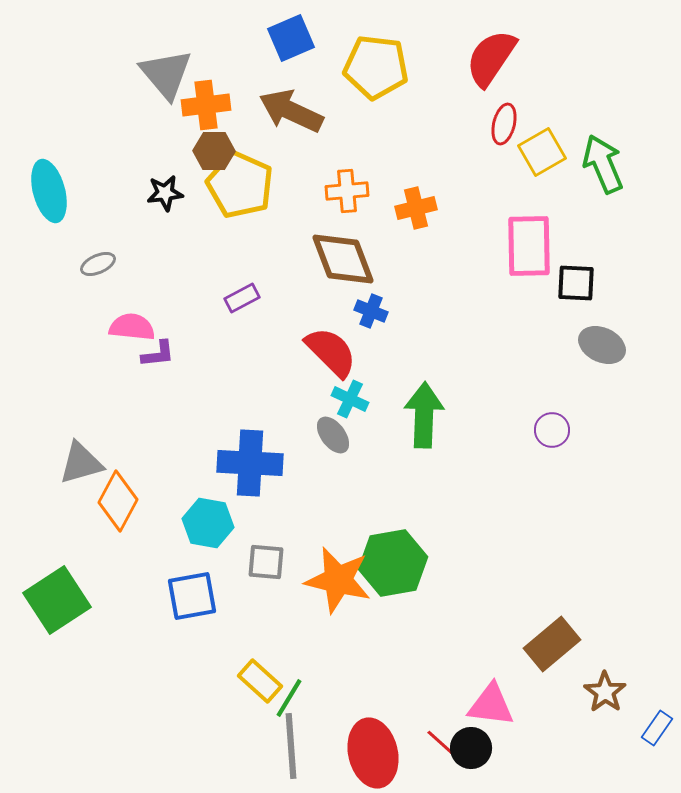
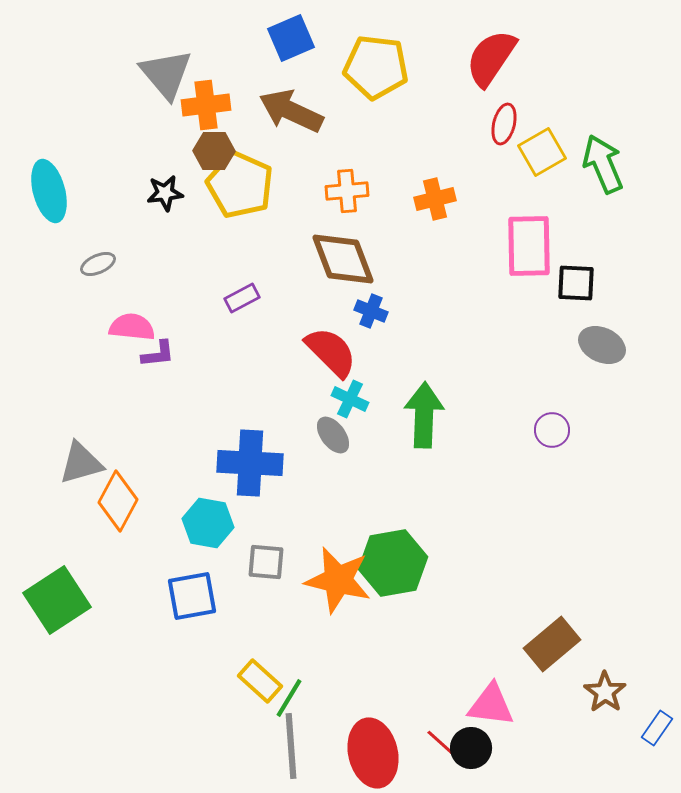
orange cross at (416, 208): moved 19 px right, 9 px up
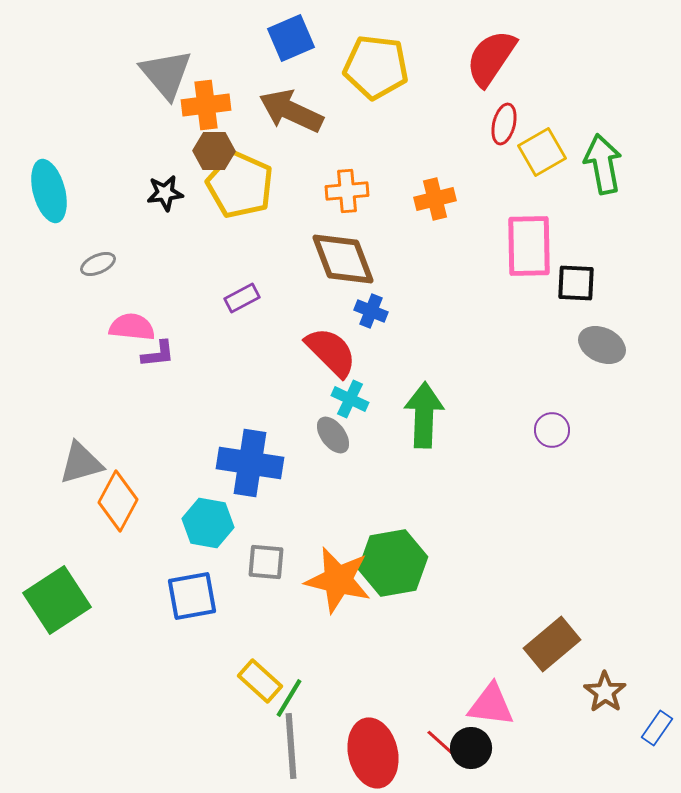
green arrow at (603, 164): rotated 12 degrees clockwise
blue cross at (250, 463): rotated 6 degrees clockwise
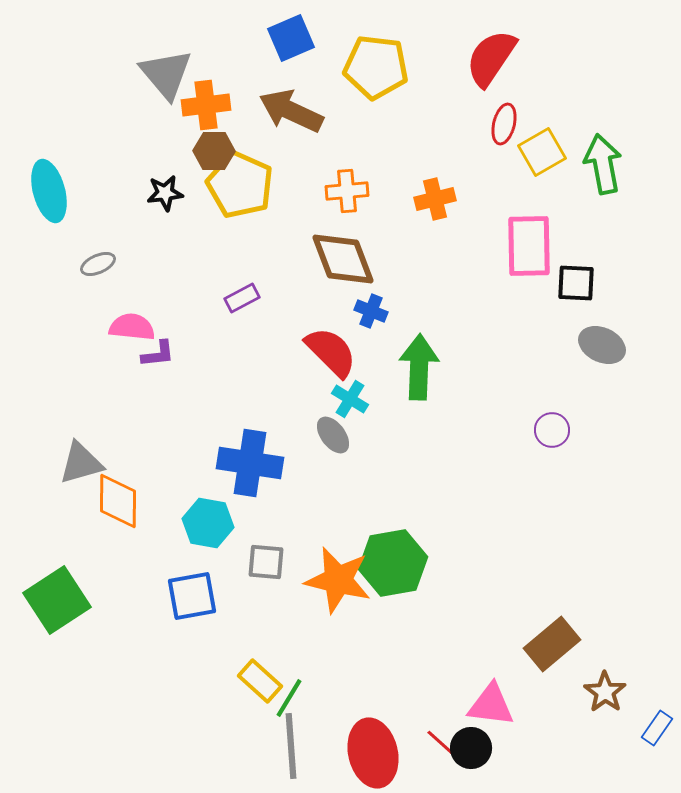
cyan cross at (350, 399): rotated 6 degrees clockwise
green arrow at (424, 415): moved 5 px left, 48 px up
orange diamond at (118, 501): rotated 28 degrees counterclockwise
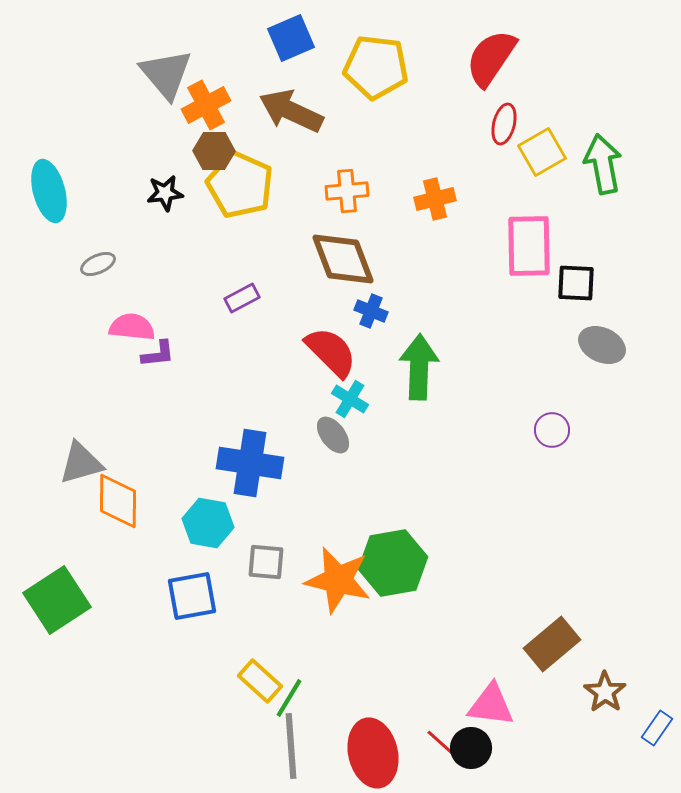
orange cross at (206, 105): rotated 21 degrees counterclockwise
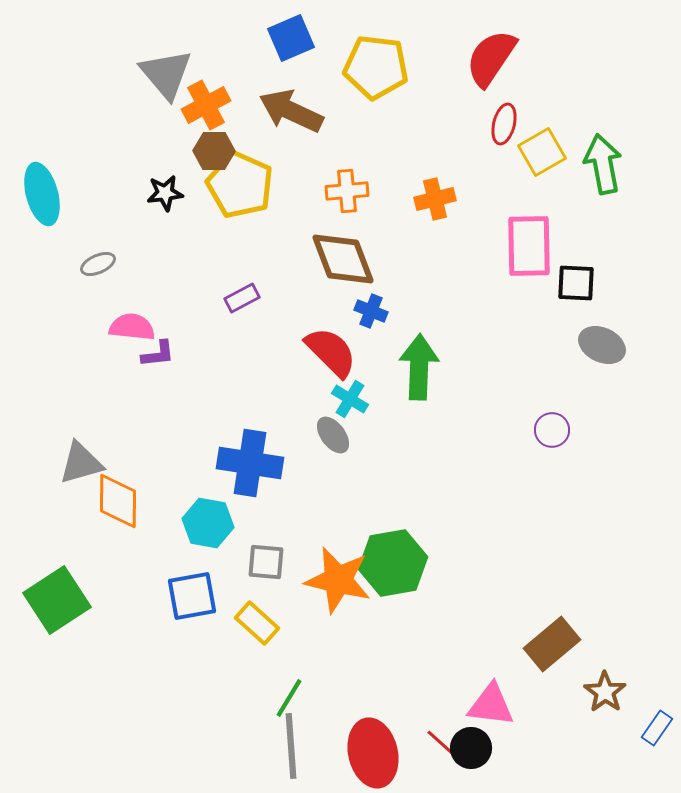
cyan ellipse at (49, 191): moved 7 px left, 3 px down
yellow rectangle at (260, 681): moved 3 px left, 58 px up
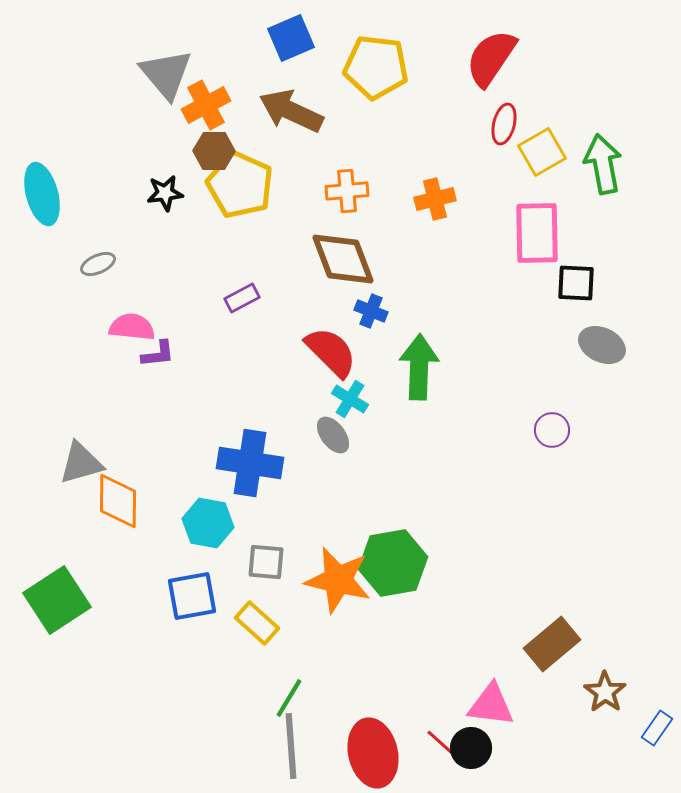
pink rectangle at (529, 246): moved 8 px right, 13 px up
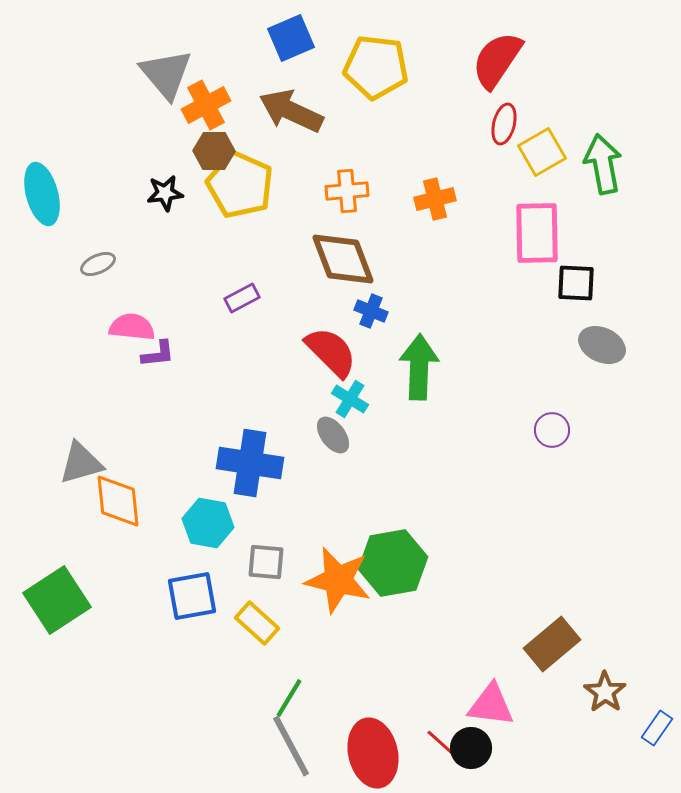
red semicircle at (491, 58): moved 6 px right, 2 px down
orange diamond at (118, 501): rotated 6 degrees counterclockwise
gray line at (291, 746): rotated 24 degrees counterclockwise
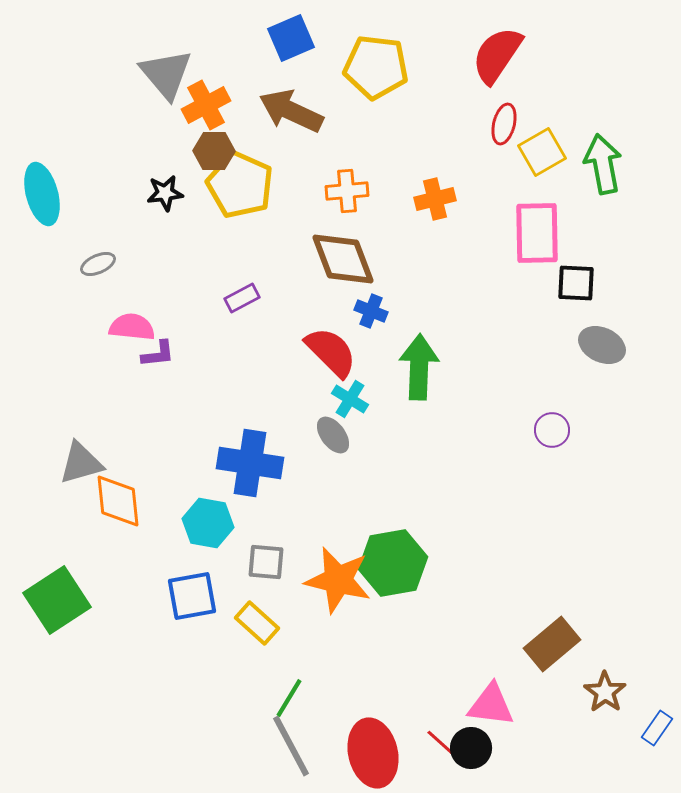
red semicircle at (497, 60): moved 5 px up
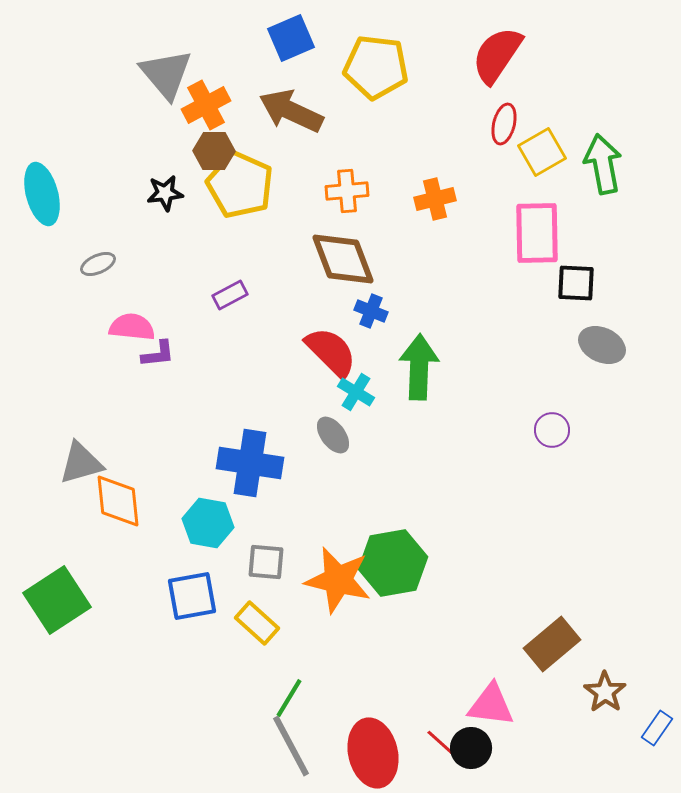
purple rectangle at (242, 298): moved 12 px left, 3 px up
cyan cross at (350, 399): moved 6 px right, 7 px up
